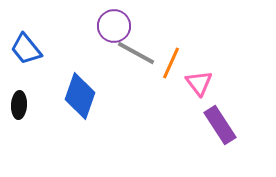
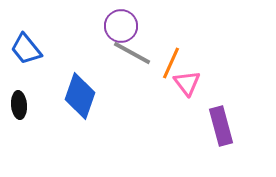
purple circle: moved 7 px right
gray line: moved 4 px left
pink triangle: moved 12 px left
black ellipse: rotated 8 degrees counterclockwise
purple rectangle: moved 1 px right, 1 px down; rotated 18 degrees clockwise
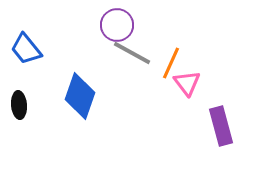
purple circle: moved 4 px left, 1 px up
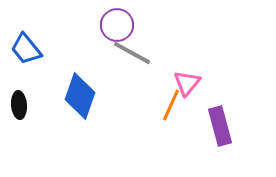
orange line: moved 42 px down
pink triangle: rotated 16 degrees clockwise
purple rectangle: moved 1 px left
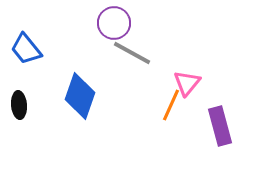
purple circle: moved 3 px left, 2 px up
